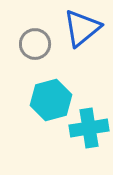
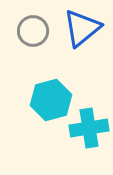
gray circle: moved 2 px left, 13 px up
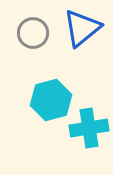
gray circle: moved 2 px down
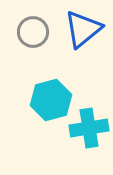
blue triangle: moved 1 px right, 1 px down
gray circle: moved 1 px up
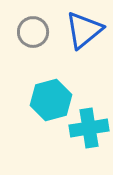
blue triangle: moved 1 px right, 1 px down
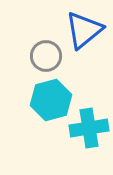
gray circle: moved 13 px right, 24 px down
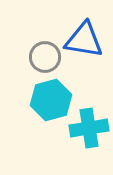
blue triangle: moved 10 px down; rotated 48 degrees clockwise
gray circle: moved 1 px left, 1 px down
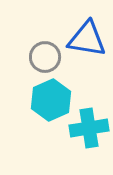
blue triangle: moved 3 px right, 1 px up
cyan hexagon: rotated 9 degrees counterclockwise
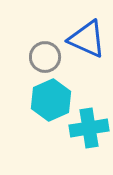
blue triangle: rotated 15 degrees clockwise
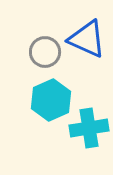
gray circle: moved 5 px up
